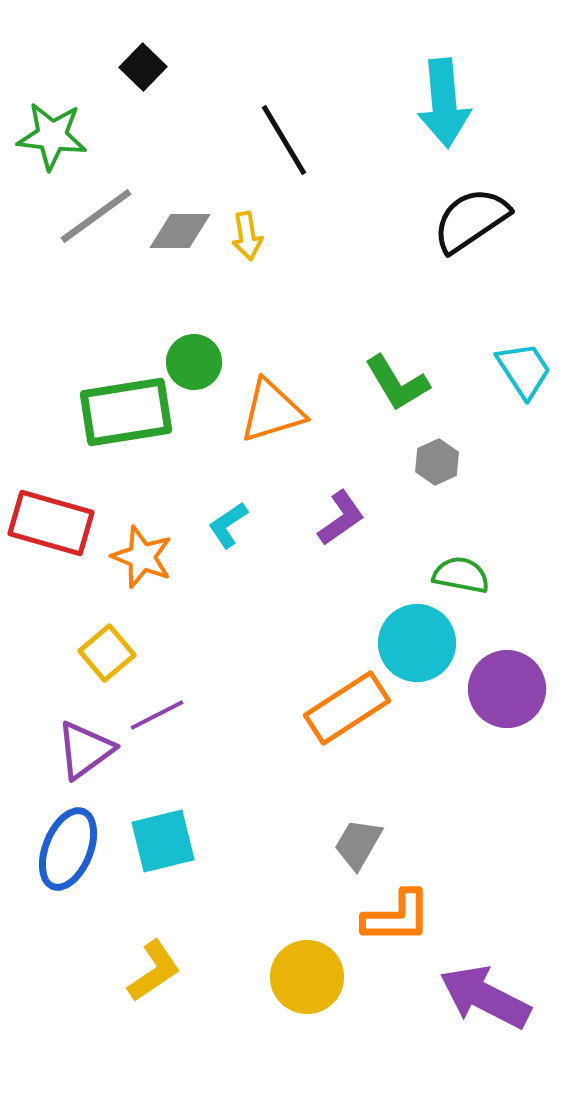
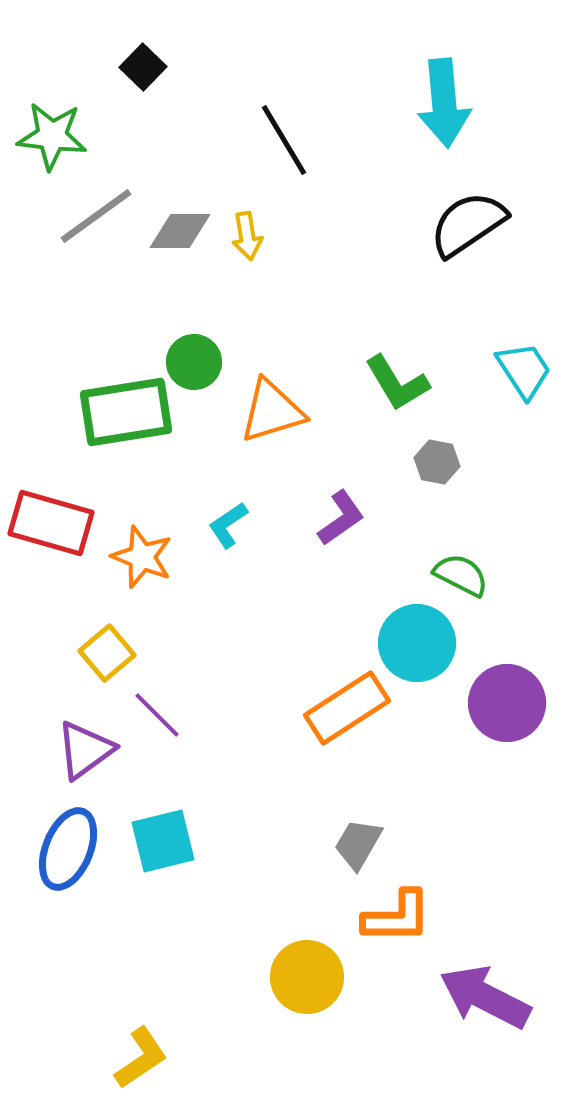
black semicircle: moved 3 px left, 4 px down
gray hexagon: rotated 24 degrees counterclockwise
green semicircle: rotated 16 degrees clockwise
purple circle: moved 14 px down
purple line: rotated 72 degrees clockwise
yellow L-shape: moved 13 px left, 87 px down
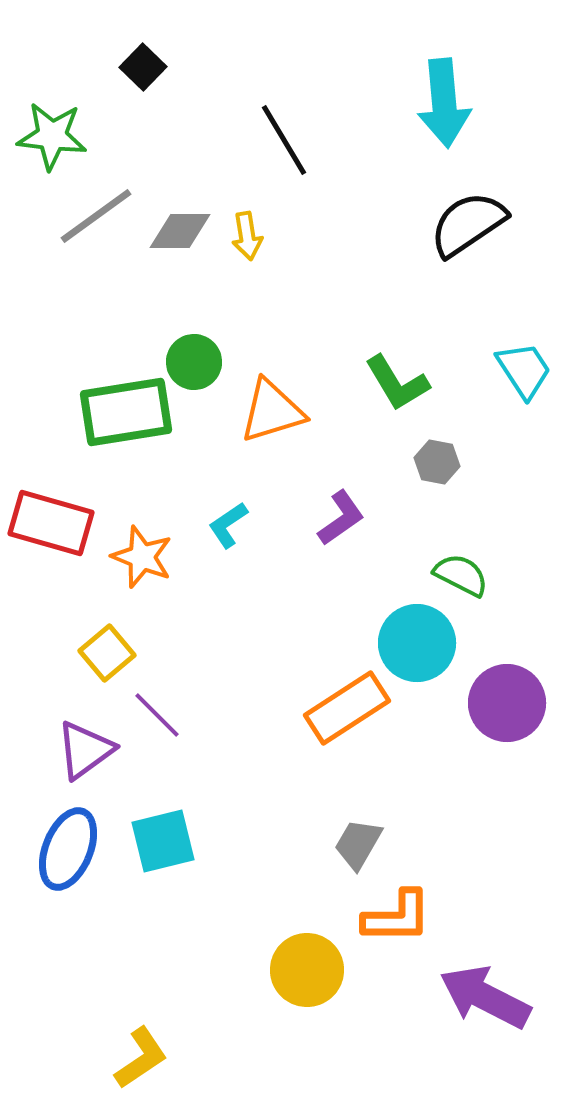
yellow circle: moved 7 px up
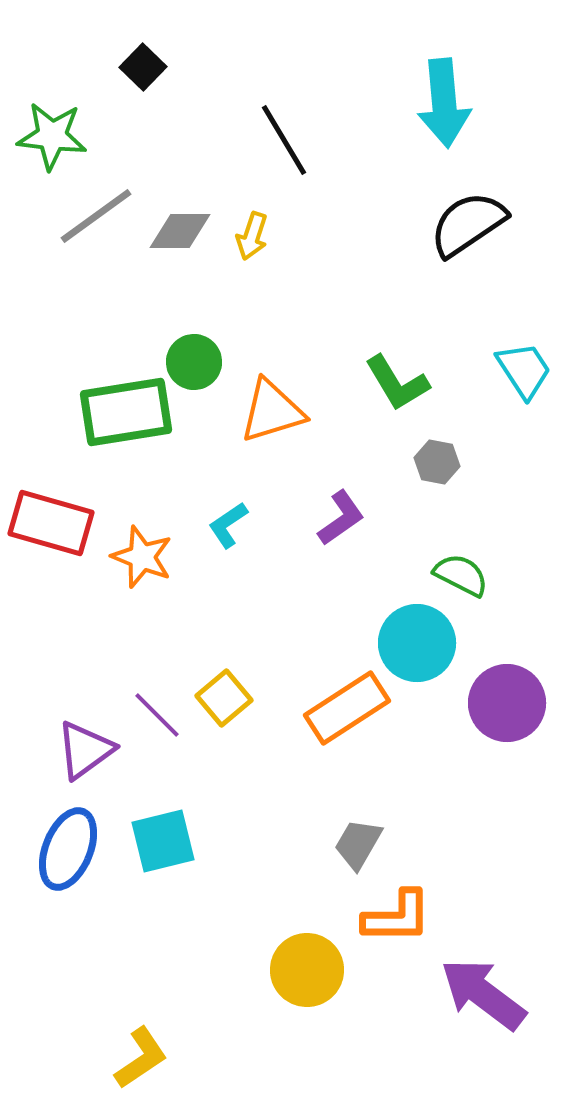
yellow arrow: moved 5 px right; rotated 27 degrees clockwise
yellow square: moved 117 px right, 45 px down
purple arrow: moved 2 px left, 3 px up; rotated 10 degrees clockwise
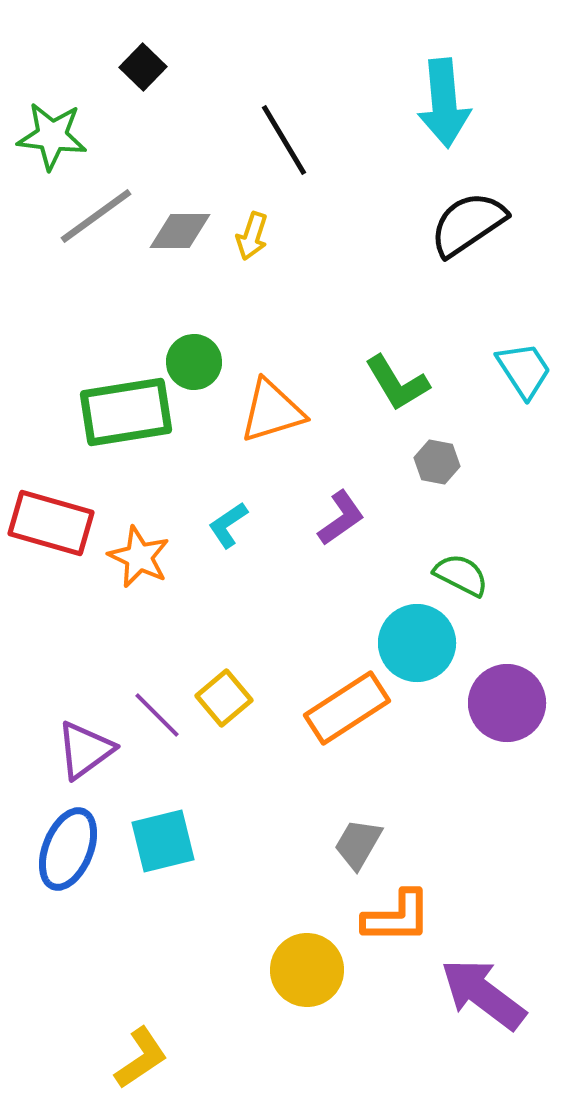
orange star: moved 3 px left; rotated 4 degrees clockwise
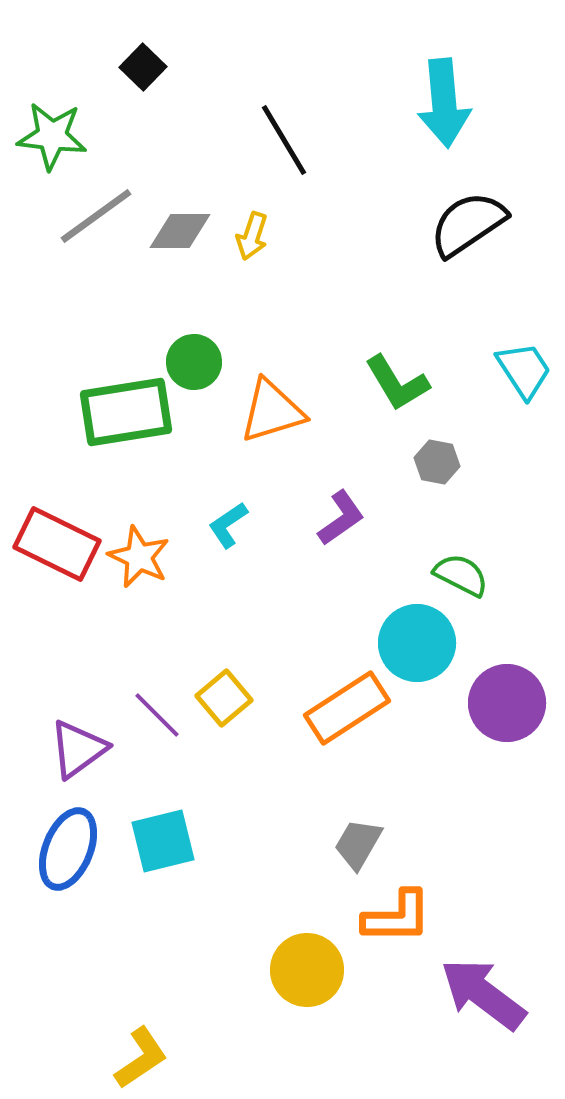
red rectangle: moved 6 px right, 21 px down; rotated 10 degrees clockwise
purple triangle: moved 7 px left, 1 px up
